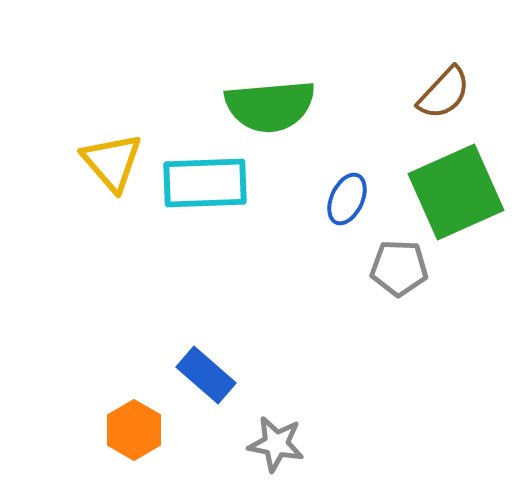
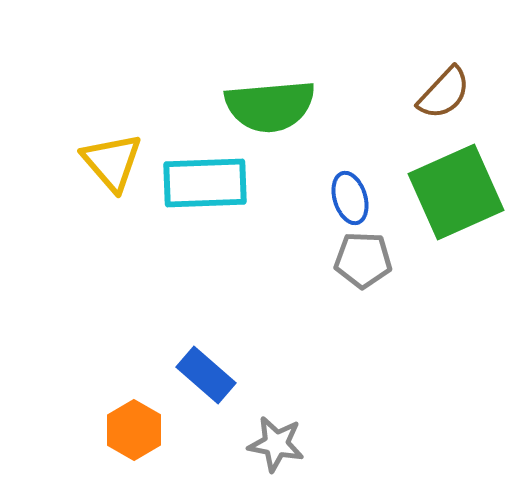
blue ellipse: moved 3 px right, 1 px up; rotated 42 degrees counterclockwise
gray pentagon: moved 36 px left, 8 px up
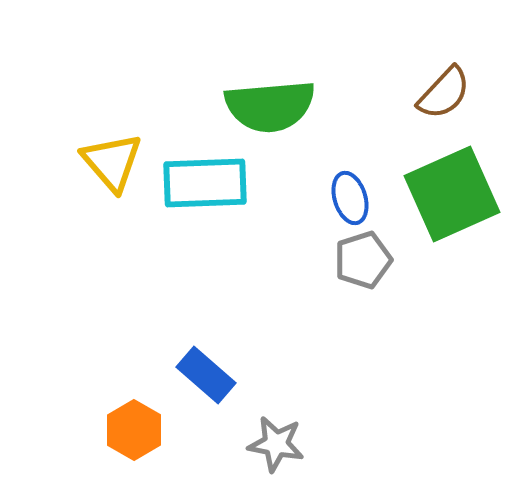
green square: moved 4 px left, 2 px down
gray pentagon: rotated 20 degrees counterclockwise
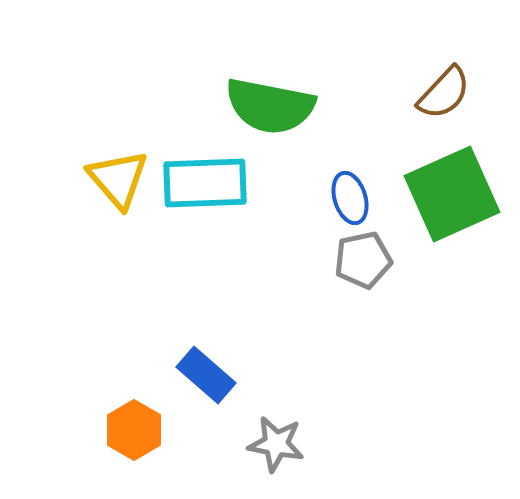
green semicircle: rotated 16 degrees clockwise
yellow triangle: moved 6 px right, 17 px down
gray pentagon: rotated 6 degrees clockwise
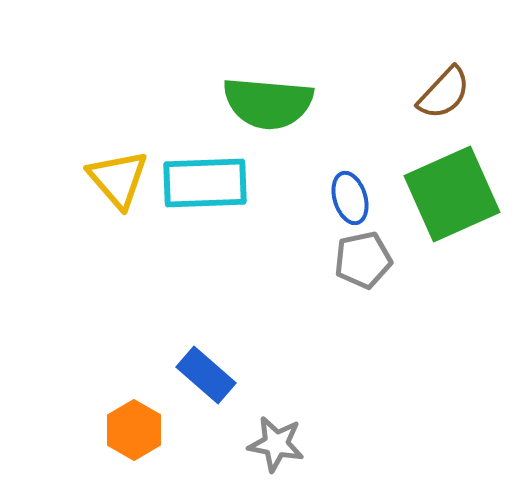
green semicircle: moved 2 px left, 3 px up; rotated 6 degrees counterclockwise
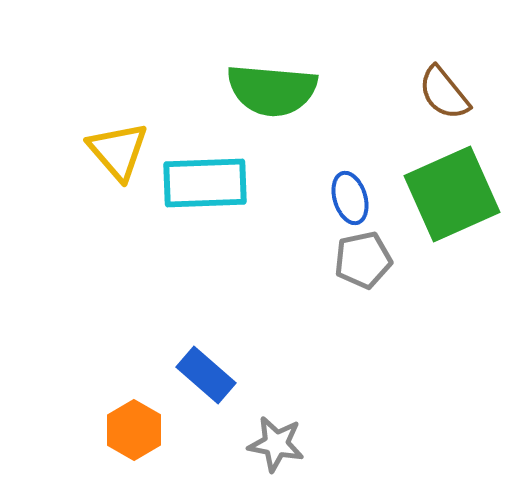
brown semicircle: rotated 98 degrees clockwise
green semicircle: moved 4 px right, 13 px up
yellow triangle: moved 28 px up
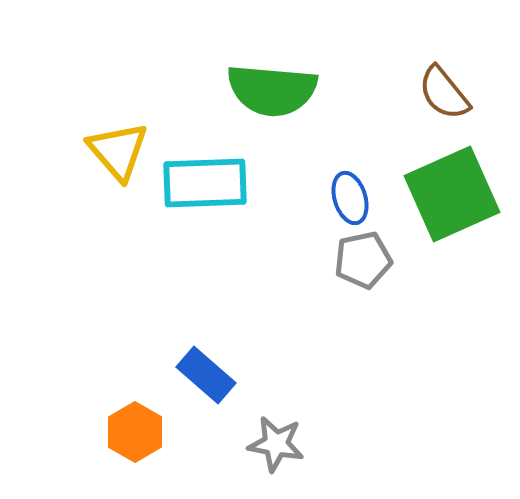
orange hexagon: moved 1 px right, 2 px down
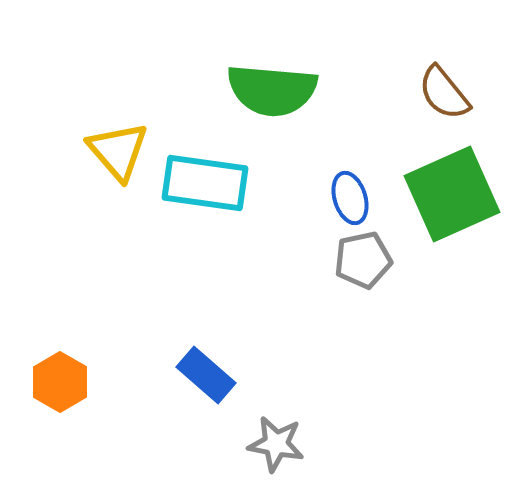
cyan rectangle: rotated 10 degrees clockwise
orange hexagon: moved 75 px left, 50 px up
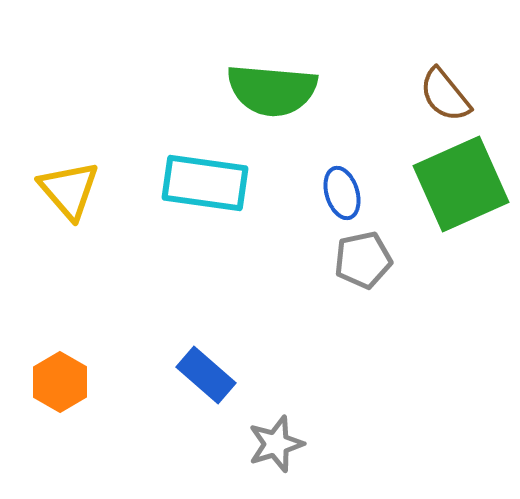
brown semicircle: moved 1 px right, 2 px down
yellow triangle: moved 49 px left, 39 px down
green square: moved 9 px right, 10 px up
blue ellipse: moved 8 px left, 5 px up
gray star: rotated 28 degrees counterclockwise
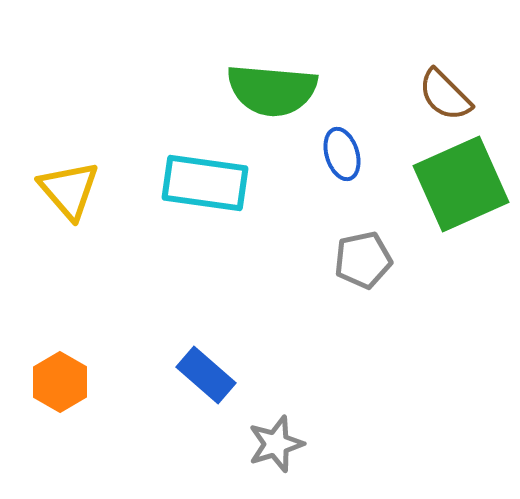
brown semicircle: rotated 6 degrees counterclockwise
blue ellipse: moved 39 px up
